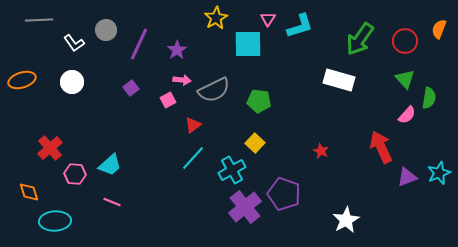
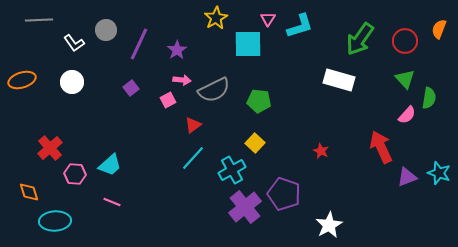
cyan star: rotated 30 degrees counterclockwise
white star: moved 17 px left, 5 px down
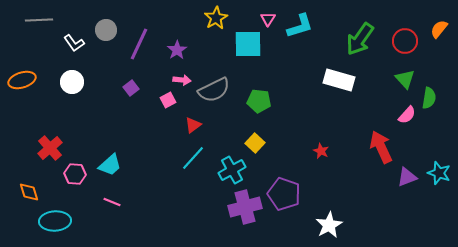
orange semicircle: rotated 18 degrees clockwise
purple cross: rotated 24 degrees clockwise
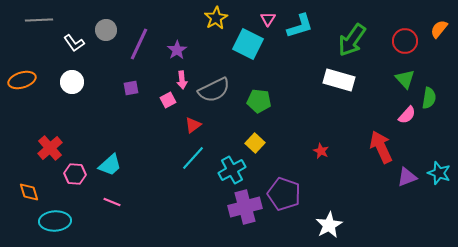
green arrow: moved 8 px left, 1 px down
cyan square: rotated 28 degrees clockwise
pink arrow: rotated 78 degrees clockwise
purple square: rotated 28 degrees clockwise
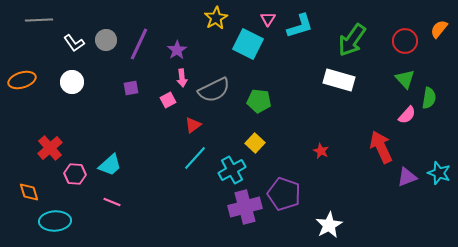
gray circle: moved 10 px down
pink arrow: moved 2 px up
cyan line: moved 2 px right
